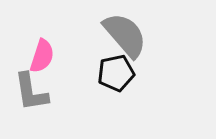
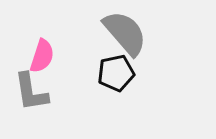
gray semicircle: moved 2 px up
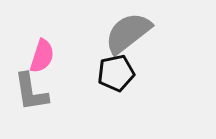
gray semicircle: moved 3 px right; rotated 87 degrees counterclockwise
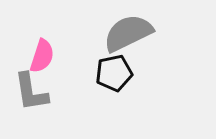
gray semicircle: rotated 12 degrees clockwise
black pentagon: moved 2 px left
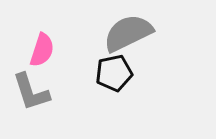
pink semicircle: moved 6 px up
gray L-shape: rotated 9 degrees counterclockwise
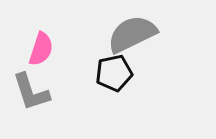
gray semicircle: moved 4 px right, 1 px down
pink semicircle: moved 1 px left, 1 px up
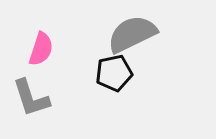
gray L-shape: moved 6 px down
